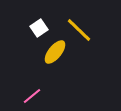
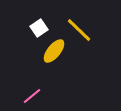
yellow ellipse: moved 1 px left, 1 px up
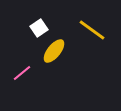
yellow line: moved 13 px right; rotated 8 degrees counterclockwise
pink line: moved 10 px left, 23 px up
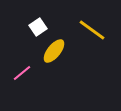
white square: moved 1 px left, 1 px up
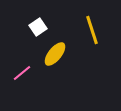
yellow line: rotated 36 degrees clockwise
yellow ellipse: moved 1 px right, 3 px down
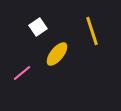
yellow line: moved 1 px down
yellow ellipse: moved 2 px right
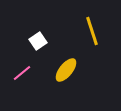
white square: moved 14 px down
yellow ellipse: moved 9 px right, 16 px down
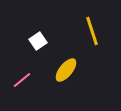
pink line: moved 7 px down
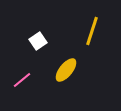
yellow line: rotated 36 degrees clockwise
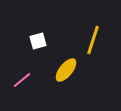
yellow line: moved 1 px right, 9 px down
white square: rotated 18 degrees clockwise
